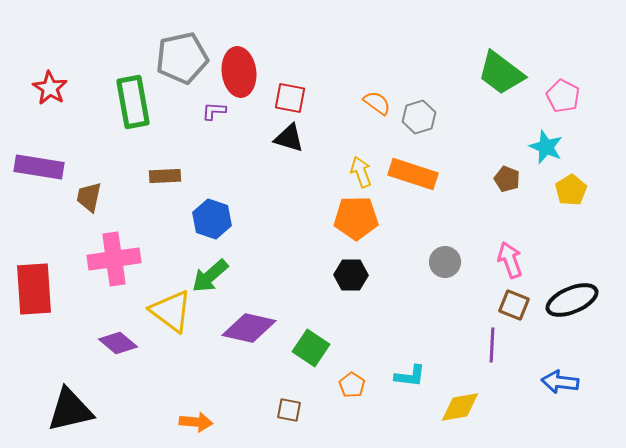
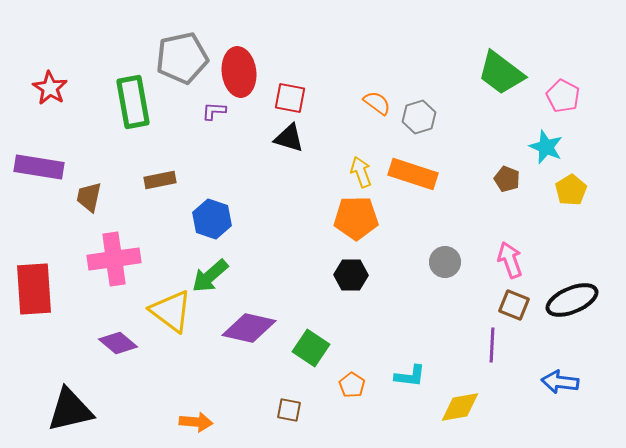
brown rectangle at (165, 176): moved 5 px left, 4 px down; rotated 8 degrees counterclockwise
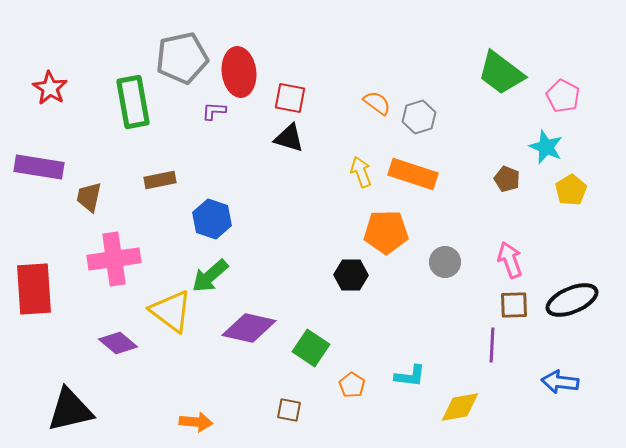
orange pentagon at (356, 218): moved 30 px right, 14 px down
brown square at (514, 305): rotated 24 degrees counterclockwise
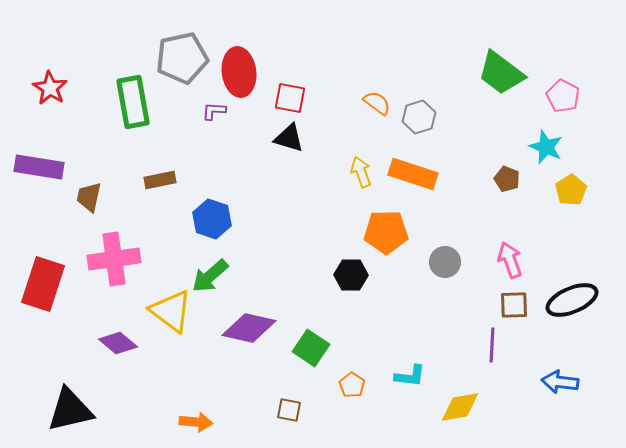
red rectangle at (34, 289): moved 9 px right, 5 px up; rotated 22 degrees clockwise
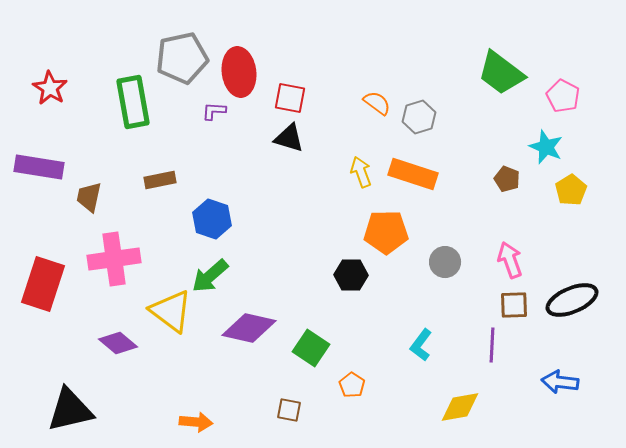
cyan L-shape at (410, 376): moved 11 px right, 31 px up; rotated 120 degrees clockwise
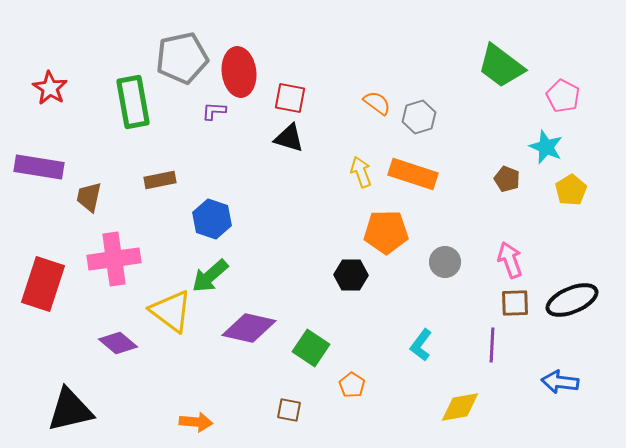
green trapezoid at (501, 73): moved 7 px up
brown square at (514, 305): moved 1 px right, 2 px up
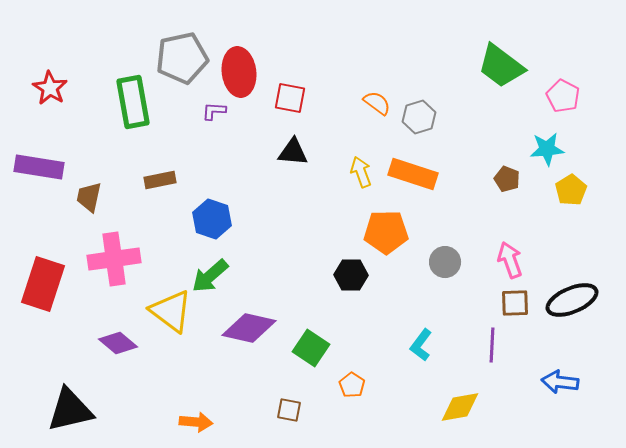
black triangle at (289, 138): moved 4 px right, 14 px down; rotated 12 degrees counterclockwise
cyan star at (546, 147): moved 1 px right, 2 px down; rotated 28 degrees counterclockwise
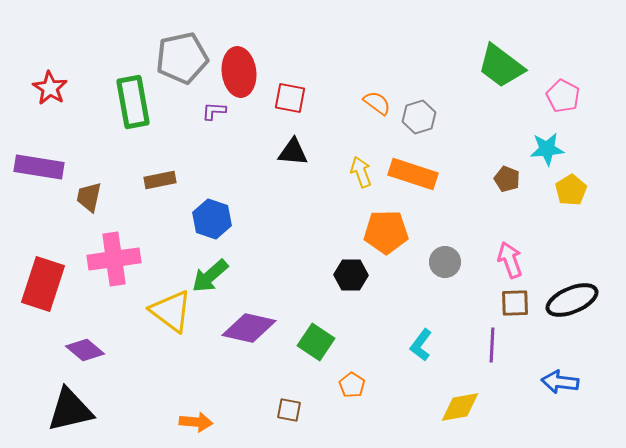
purple diamond at (118, 343): moved 33 px left, 7 px down
green square at (311, 348): moved 5 px right, 6 px up
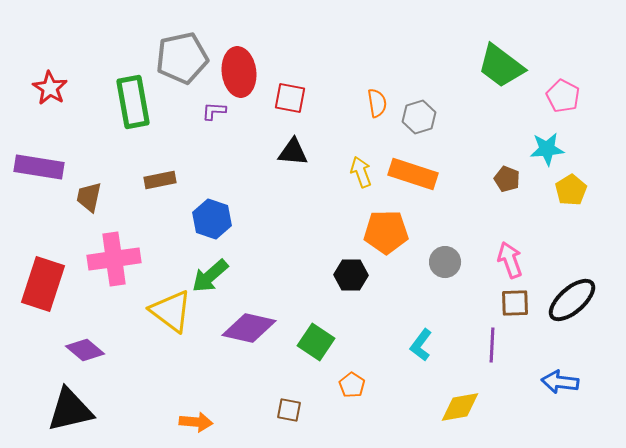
orange semicircle at (377, 103): rotated 44 degrees clockwise
black ellipse at (572, 300): rotated 18 degrees counterclockwise
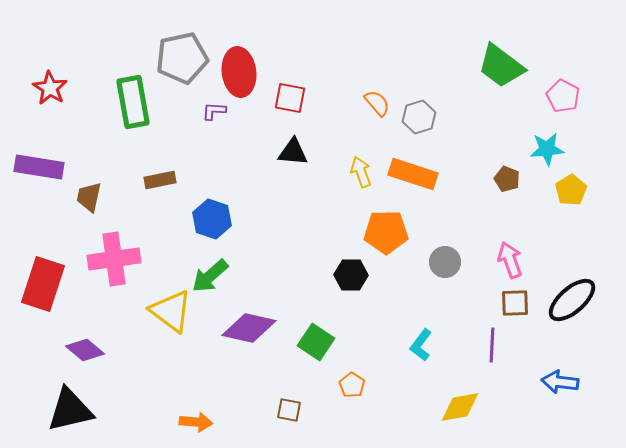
orange semicircle at (377, 103): rotated 32 degrees counterclockwise
